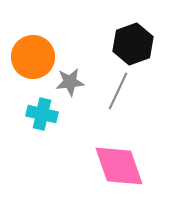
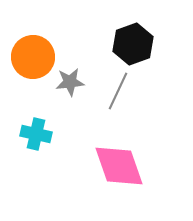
cyan cross: moved 6 px left, 20 px down
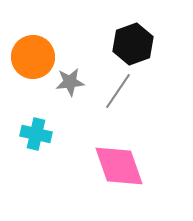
gray line: rotated 9 degrees clockwise
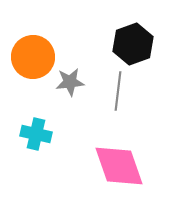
gray line: rotated 27 degrees counterclockwise
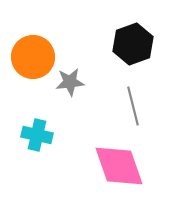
gray line: moved 15 px right, 15 px down; rotated 21 degrees counterclockwise
cyan cross: moved 1 px right, 1 px down
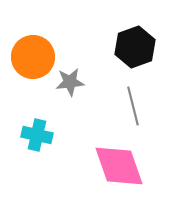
black hexagon: moved 2 px right, 3 px down
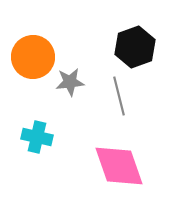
gray line: moved 14 px left, 10 px up
cyan cross: moved 2 px down
